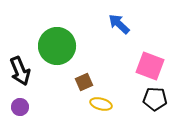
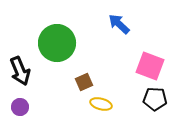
green circle: moved 3 px up
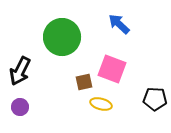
green circle: moved 5 px right, 6 px up
pink square: moved 38 px left, 3 px down
black arrow: rotated 48 degrees clockwise
brown square: rotated 12 degrees clockwise
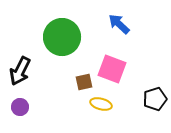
black pentagon: rotated 20 degrees counterclockwise
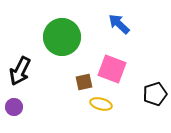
black pentagon: moved 5 px up
purple circle: moved 6 px left
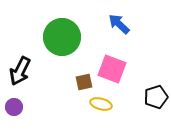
black pentagon: moved 1 px right, 3 px down
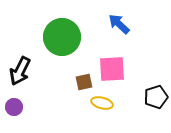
pink square: rotated 24 degrees counterclockwise
yellow ellipse: moved 1 px right, 1 px up
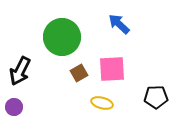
brown square: moved 5 px left, 9 px up; rotated 18 degrees counterclockwise
black pentagon: rotated 15 degrees clockwise
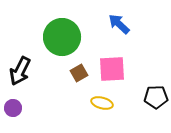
purple circle: moved 1 px left, 1 px down
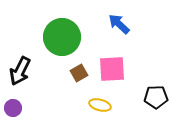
yellow ellipse: moved 2 px left, 2 px down
